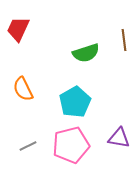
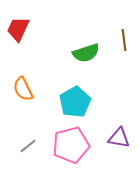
gray line: rotated 12 degrees counterclockwise
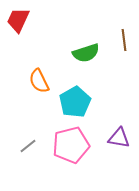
red trapezoid: moved 9 px up
orange semicircle: moved 16 px right, 8 px up
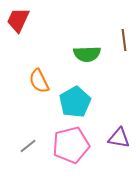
green semicircle: moved 1 px right, 1 px down; rotated 16 degrees clockwise
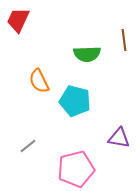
cyan pentagon: moved 1 px up; rotated 28 degrees counterclockwise
pink pentagon: moved 5 px right, 24 px down
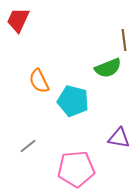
green semicircle: moved 21 px right, 14 px down; rotated 20 degrees counterclockwise
cyan pentagon: moved 2 px left
pink pentagon: rotated 9 degrees clockwise
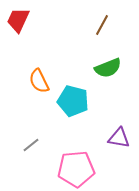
brown line: moved 22 px left, 15 px up; rotated 35 degrees clockwise
gray line: moved 3 px right, 1 px up
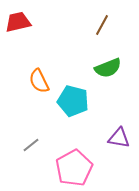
red trapezoid: moved 2 px down; rotated 52 degrees clockwise
pink pentagon: moved 2 px left, 1 px up; rotated 24 degrees counterclockwise
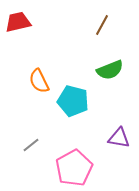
green semicircle: moved 2 px right, 2 px down
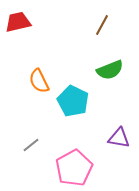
cyan pentagon: rotated 12 degrees clockwise
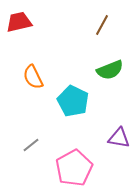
red trapezoid: moved 1 px right
orange semicircle: moved 6 px left, 4 px up
